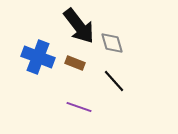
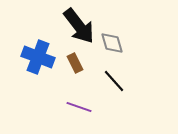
brown rectangle: rotated 42 degrees clockwise
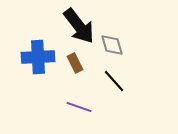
gray diamond: moved 2 px down
blue cross: rotated 24 degrees counterclockwise
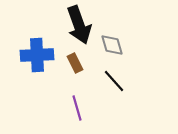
black arrow: moved 1 px up; rotated 18 degrees clockwise
blue cross: moved 1 px left, 2 px up
purple line: moved 2 px left, 1 px down; rotated 55 degrees clockwise
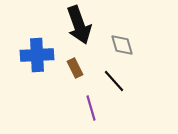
gray diamond: moved 10 px right
brown rectangle: moved 5 px down
purple line: moved 14 px right
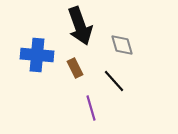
black arrow: moved 1 px right, 1 px down
blue cross: rotated 8 degrees clockwise
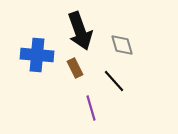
black arrow: moved 5 px down
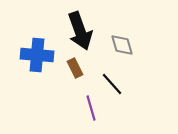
black line: moved 2 px left, 3 px down
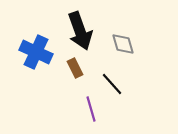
gray diamond: moved 1 px right, 1 px up
blue cross: moved 1 px left, 3 px up; rotated 20 degrees clockwise
purple line: moved 1 px down
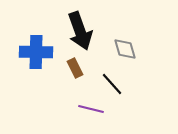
gray diamond: moved 2 px right, 5 px down
blue cross: rotated 24 degrees counterclockwise
purple line: rotated 60 degrees counterclockwise
